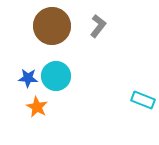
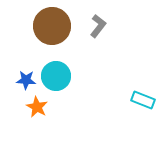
blue star: moved 2 px left, 2 px down
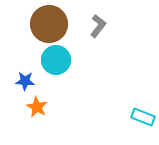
brown circle: moved 3 px left, 2 px up
cyan circle: moved 16 px up
blue star: moved 1 px left, 1 px down
cyan rectangle: moved 17 px down
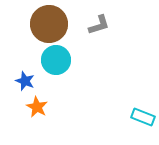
gray L-shape: moved 1 px right, 1 px up; rotated 35 degrees clockwise
blue star: rotated 18 degrees clockwise
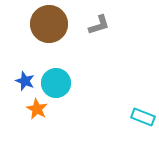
cyan circle: moved 23 px down
orange star: moved 2 px down
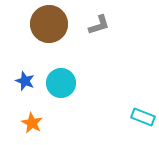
cyan circle: moved 5 px right
orange star: moved 5 px left, 14 px down
